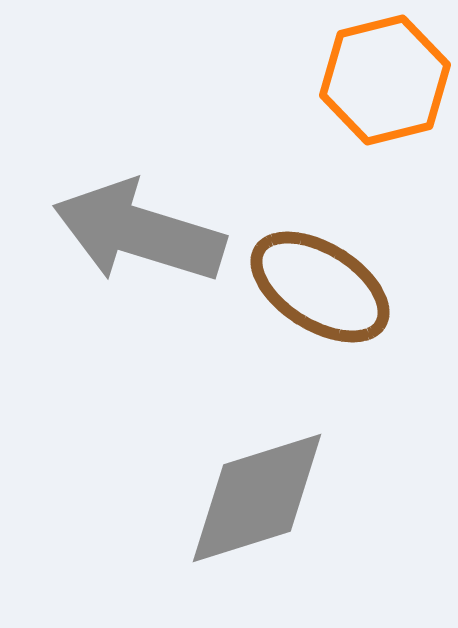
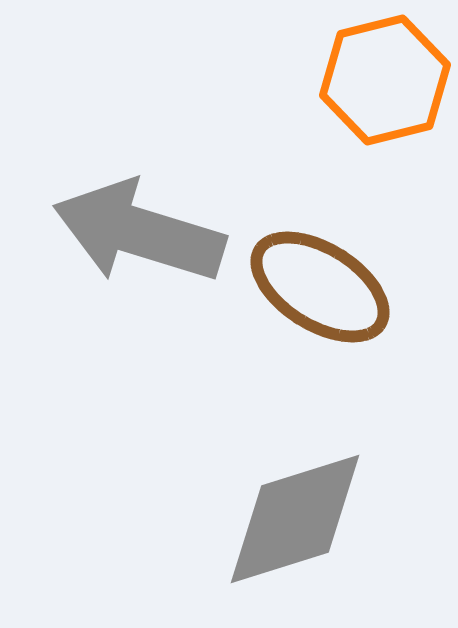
gray diamond: moved 38 px right, 21 px down
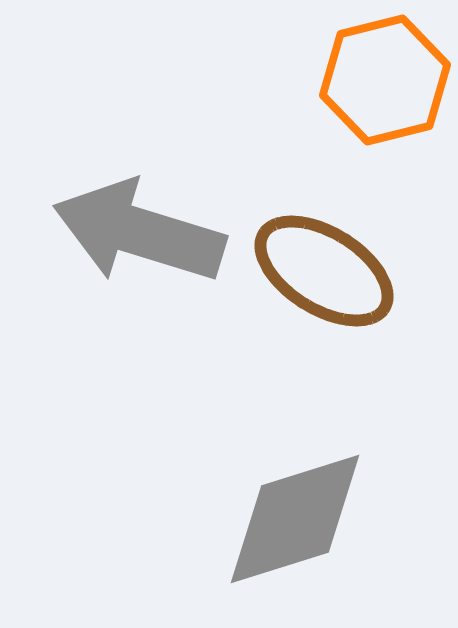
brown ellipse: moved 4 px right, 16 px up
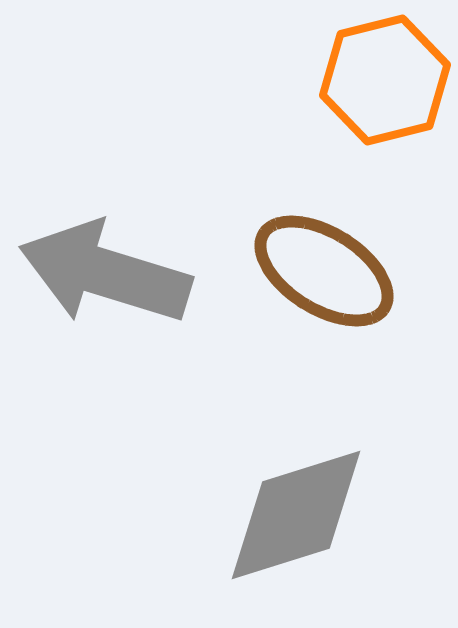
gray arrow: moved 34 px left, 41 px down
gray diamond: moved 1 px right, 4 px up
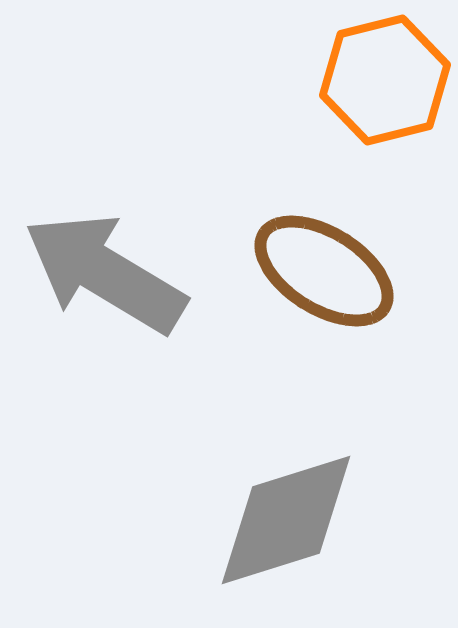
gray arrow: rotated 14 degrees clockwise
gray diamond: moved 10 px left, 5 px down
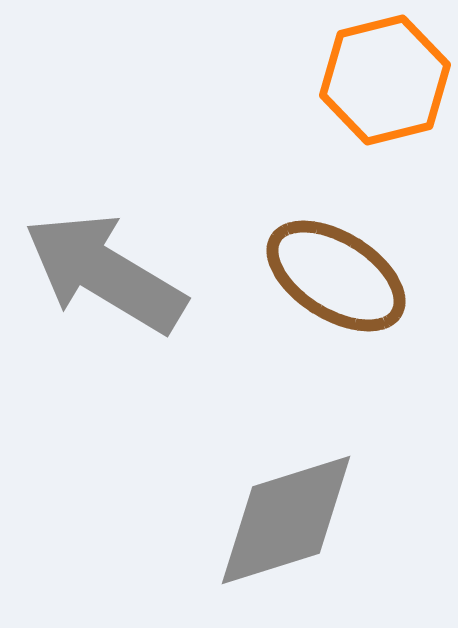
brown ellipse: moved 12 px right, 5 px down
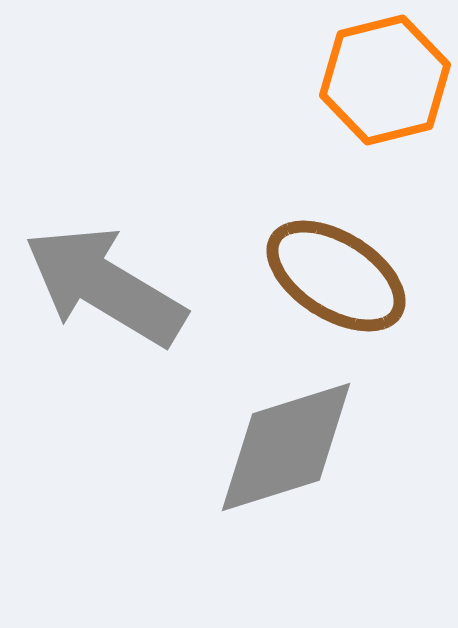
gray arrow: moved 13 px down
gray diamond: moved 73 px up
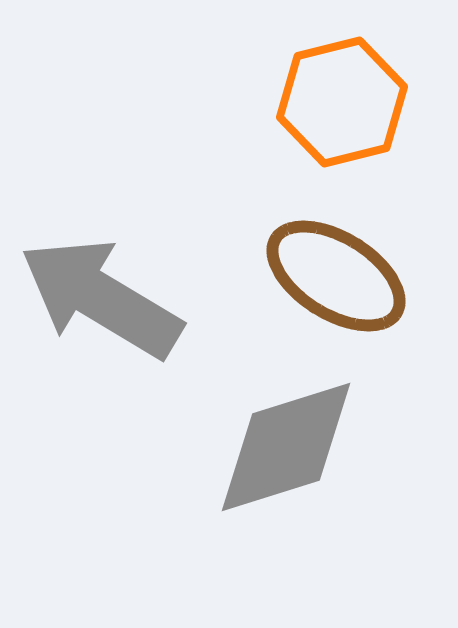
orange hexagon: moved 43 px left, 22 px down
gray arrow: moved 4 px left, 12 px down
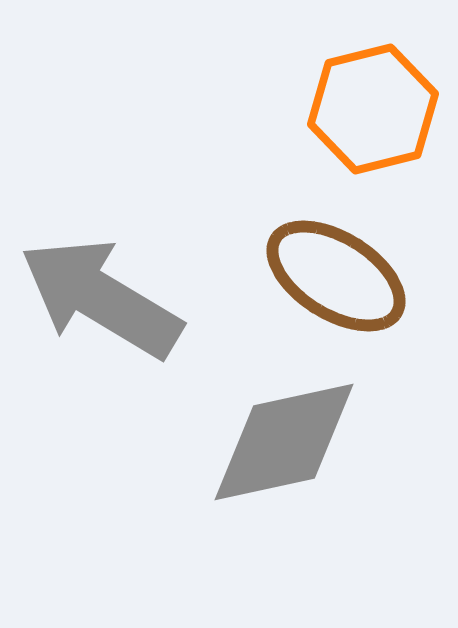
orange hexagon: moved 31 px right, 7 px down
gray diamond: moved 2 px left, 5 px up; rotated 5 degrees clockwise
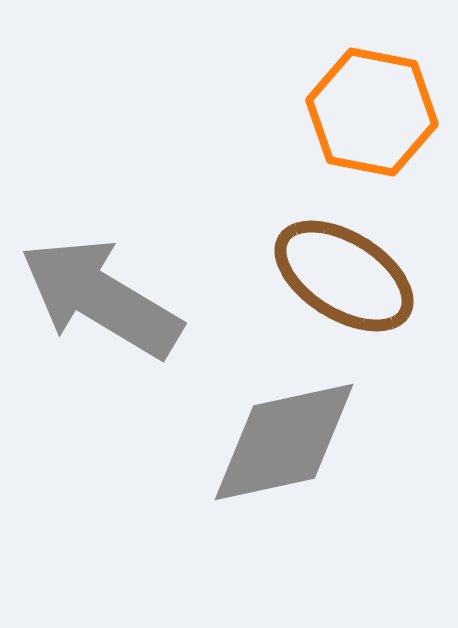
orange hexagon: moved 1 px left, 3 px down; rotated 25 degrees clockwise
brown ellipse: moved 8 px right
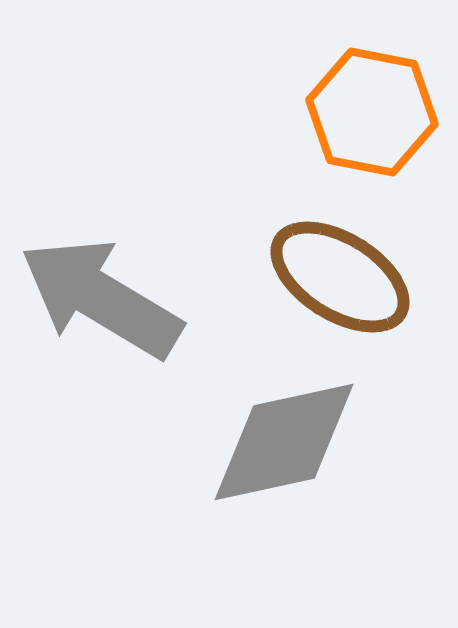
brown ellipse: moved 4 px left, 1 px down
